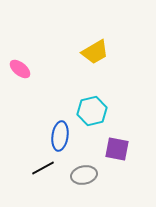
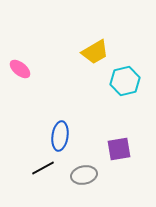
cyan hexagon: moved 33 px right, 30 px up
purple square: moved 2 px right; rotated 20 degrees counterclockwise
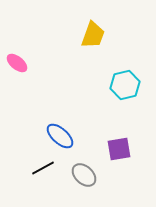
yellow trapezoid: moved 2 px left, 17 px up; rotated 40 degrees counterclockwise
pink ellipse: moved 3 px left, 6 px up
cyan hexagon: moved 4 px down
blue ellipse: rotated 56 degrees counterclockwise
gray ellipse: rotated 55 degrees clockwise
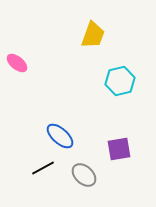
cyan hexagon: moved 5 px left, 4 px up
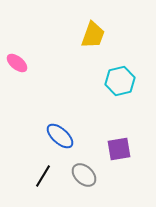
black line: moved 8 px down; rotated 30 degrees counterclockwise
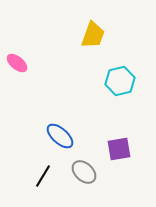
gray ellipse: moved 3 px up
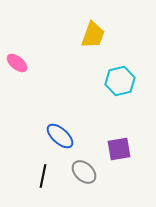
black line: rotated 20 degrees counterclockwise
